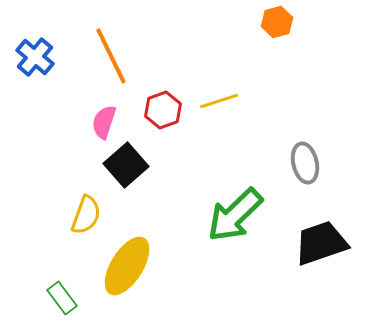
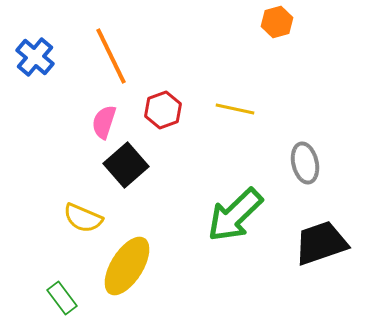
yellow line: moved 16 px right, 8 px down; rotated 30 degrees clockwise
yellow semicircle: moved 3 px left, 3 px down; rotated 93 degrees clockwise
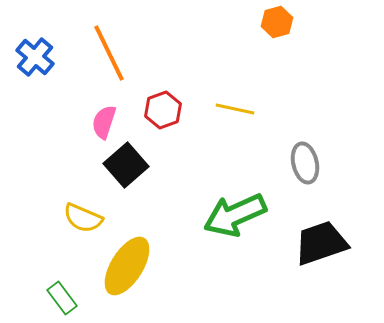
orange line: moved 2 px left, 3 px up
green arrow: rotated 20 degrees clockwise
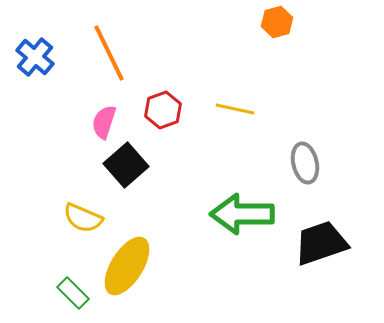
green arrow: moved 7 px right, 1 px up; rotated 24 degrees clockwise
green rectangle: moved 11 px right, 5 px up; rotated 8 degrees counterclockwise
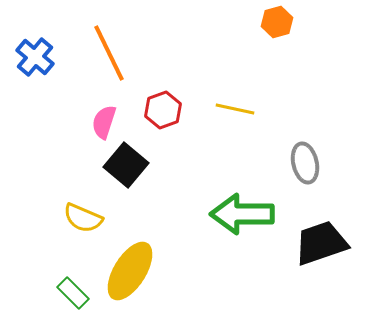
black square: rotated 9 degrees counterclockwise
yellow ellipse: moved 3 px right, 5 px down
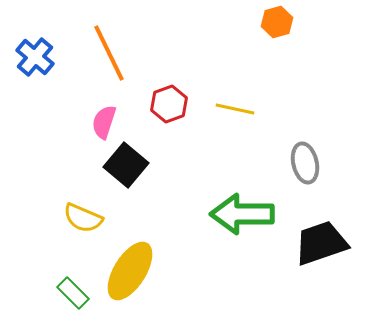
red hexagon: moved 6 px right, 6 px up
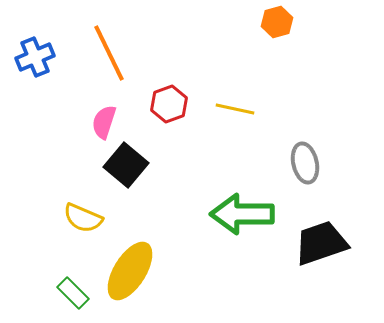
blue cross: rotated 27 degrees clockwise
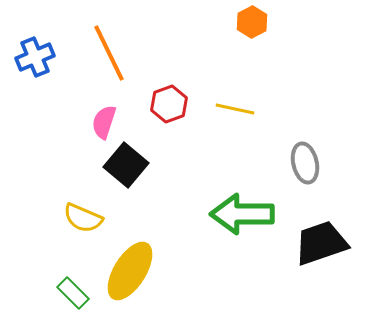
orange hexagon: moved 25 px left; rotated 12 degrees counterclockwise
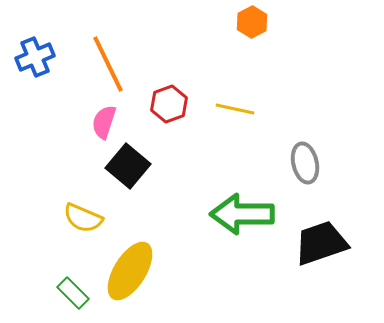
orange line: moved 1 px left, 11 px down
black square: moved 2 px right, 1 px down
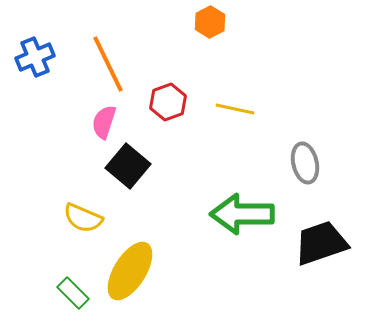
orange hexagon: moved 42 px left
red hexagon: moved 1 px left, 2 px up
